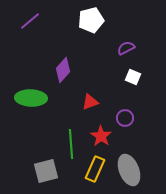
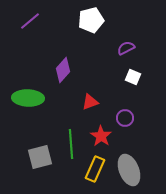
green ellipse: moved 3 px left
gray square: moved 6 px left, 14 px up
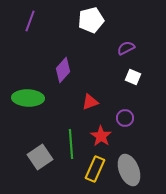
purple line: rotated 30 degrees counterclockwise
gray square: rotated 20 degrees counterclockwise
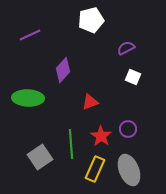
purple line: moved 14 px down; rotated 45 degrees clockwise
purple circle: moved 3 px right, 11 px down
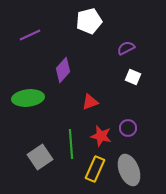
white pentagon: moved 2 px left, 1 px down
green ellipse: rotated 8 degrees counterclockwise
purple circle: moved 1 px up
red star: rotated 20 degrees counterclockwise
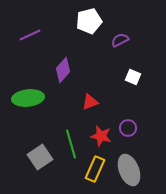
purple semicircle: moved 6 px left, 8 px up
green line: rotated 12 degrees counterclockwise
